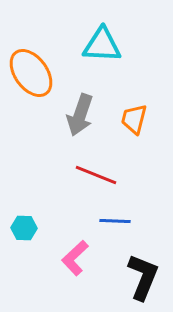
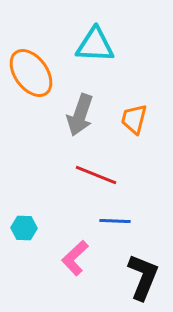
cyan triangle: moved 7 px left
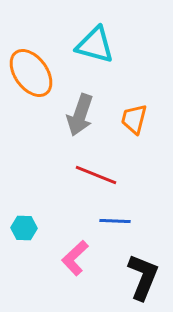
cyan triangle: rotated 12 degrees clockwise
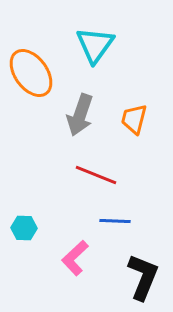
cyan triangle: rotated 51 degrees clockwise
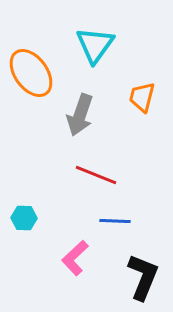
orange trapezoid: moved 8 px right, 22 px up
cyan hexagon: moved 10 px up
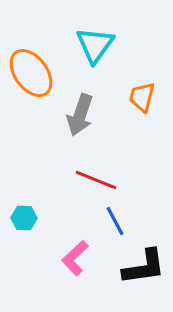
red line: moved 5 px down
blue line: rotated 60 degrees clockwise
black L-shape: moved 1 px right, 10 px up; rotated 60 degrees clockwise
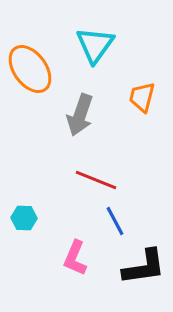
orange ellipse: moved 1 px left, 4 px up
pink L-shape: rotated 24 degrees counterclockwise
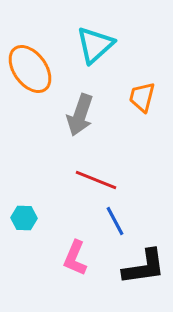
cyan triangle: rotated 12 degrees clockwise
